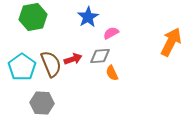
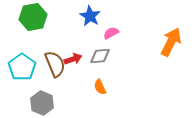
blue star: moved 2 px right, 1 px up; rotated 10 degrees counterclockwise
brown semicircle: moved 4 px right
orange semicircle: moved 12 px left, 14 px down
gray hexagon: rotated 20 degrees clockwise
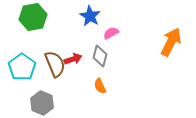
gray diamond: rotated 70 degrees counterclockwise
orange semicircle: moved 1 px up
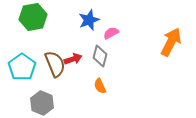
blue star: moved 1 px left, 4 px down; rotated 20 degrees clockwise
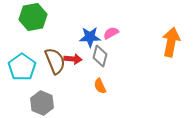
blue star: moved 1 px right, 17 px down; rotated 20 degrees clockwise
orange arrow: rotated 16 degrees counterclockwise
red arrow: rotated 24 degrees clockwise
brown semicircle: moved 3 px up
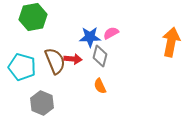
cyan pentagon: rotated 20 degrees counterclockwise
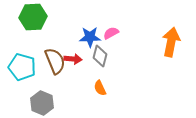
green hexagon: rotated 8 degrees clockwise
orange semicircle: moved 2 px down
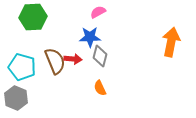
pink semicircle: moved 13 px left, 21 px up
gray hexagon: moved 26 px left, 5 px up
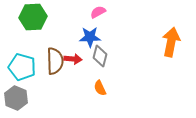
brown semicircle: rotated 20 degrees clockwise
